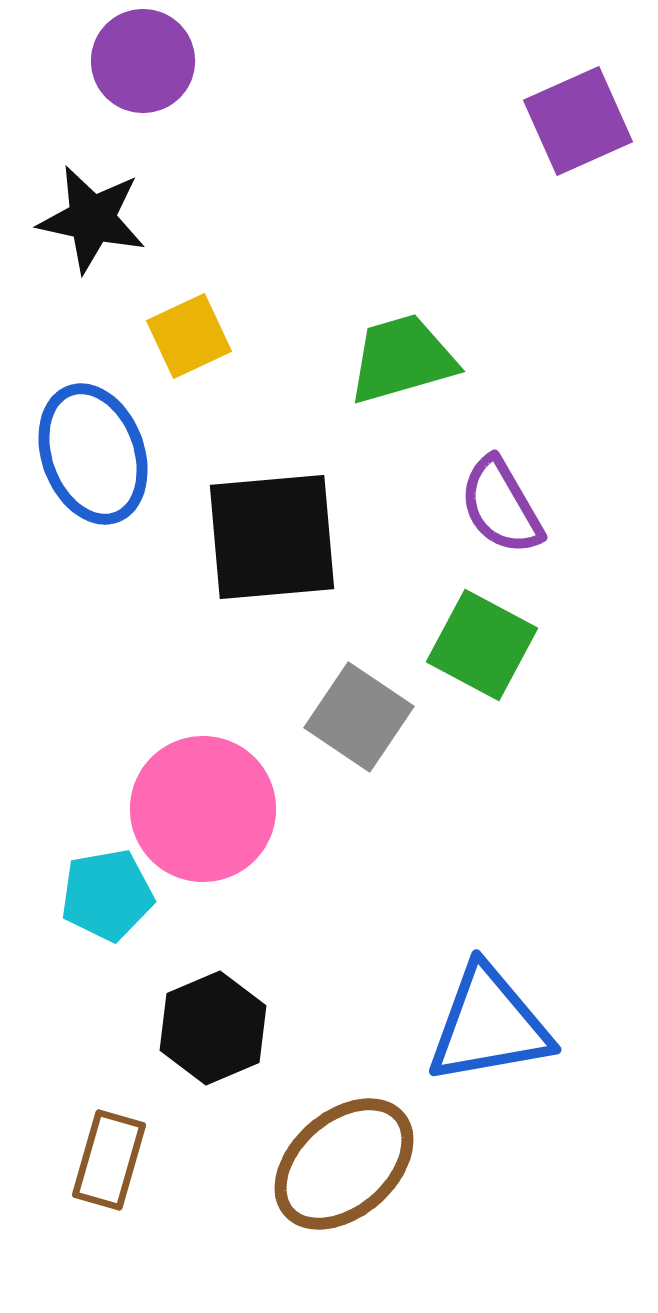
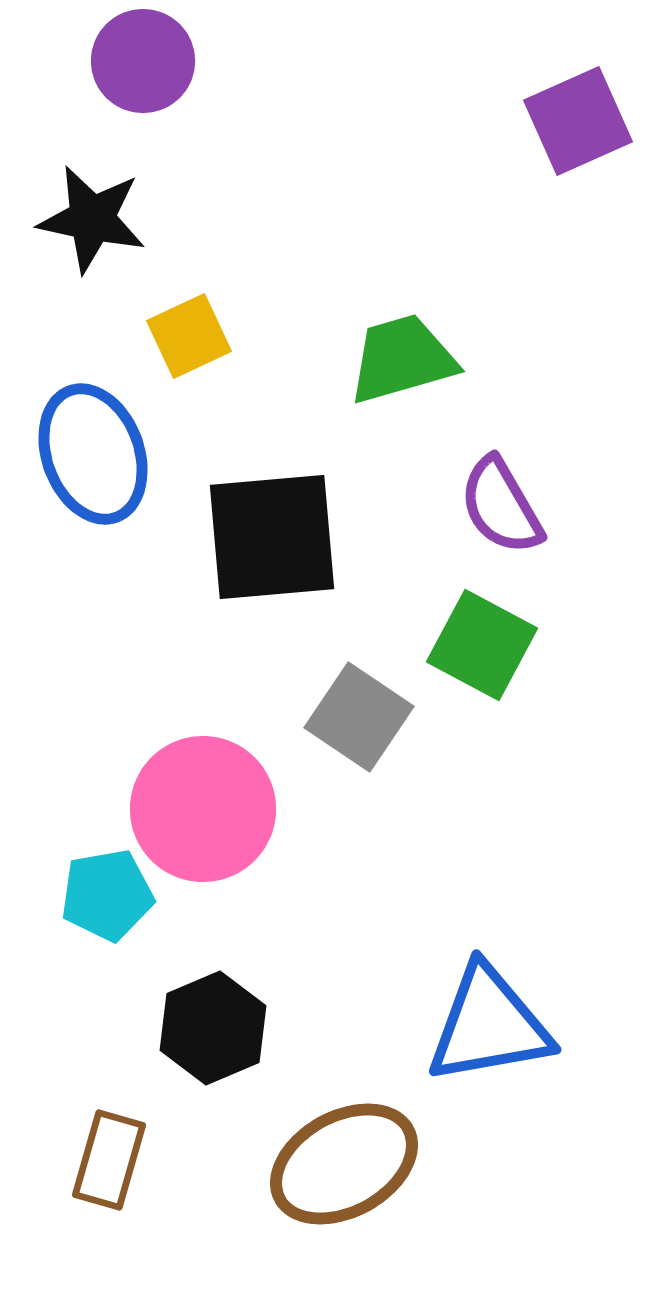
brown ellipse: rotated 12 degrees clockwise
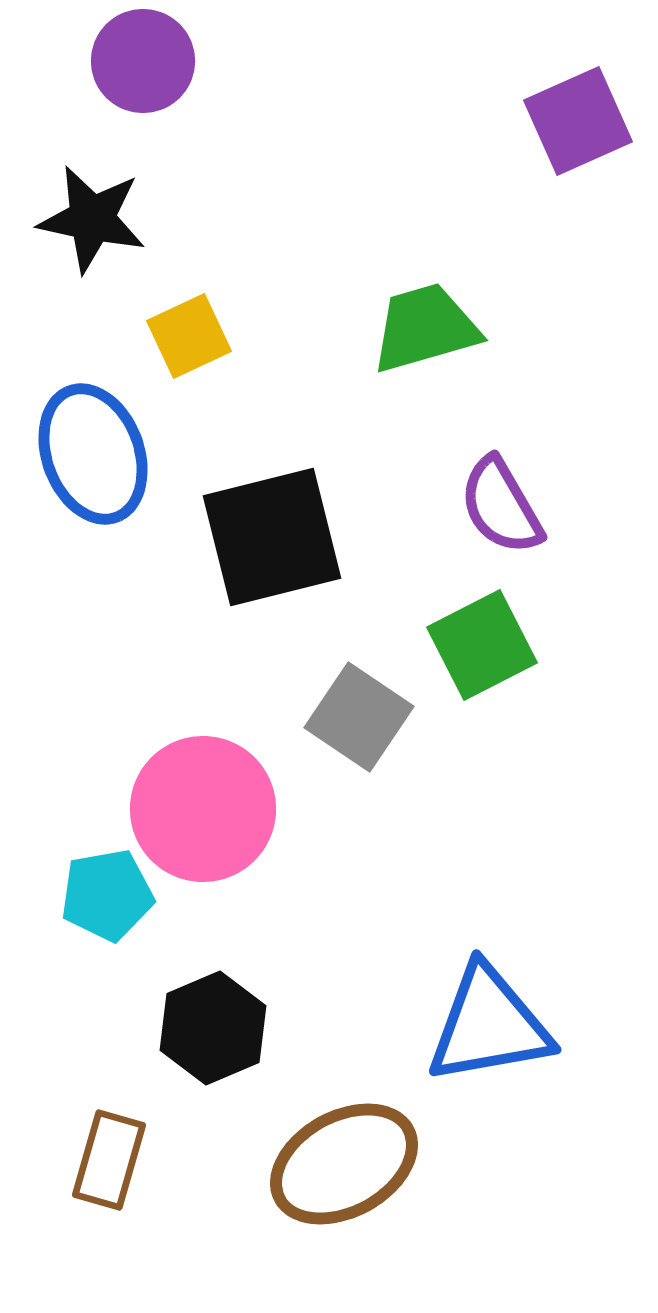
green trapezoid: moved 23 px right, 31 px up
black square: rotated 9 degrees counterclockwise
green square: rotated 35 degrees clockwise
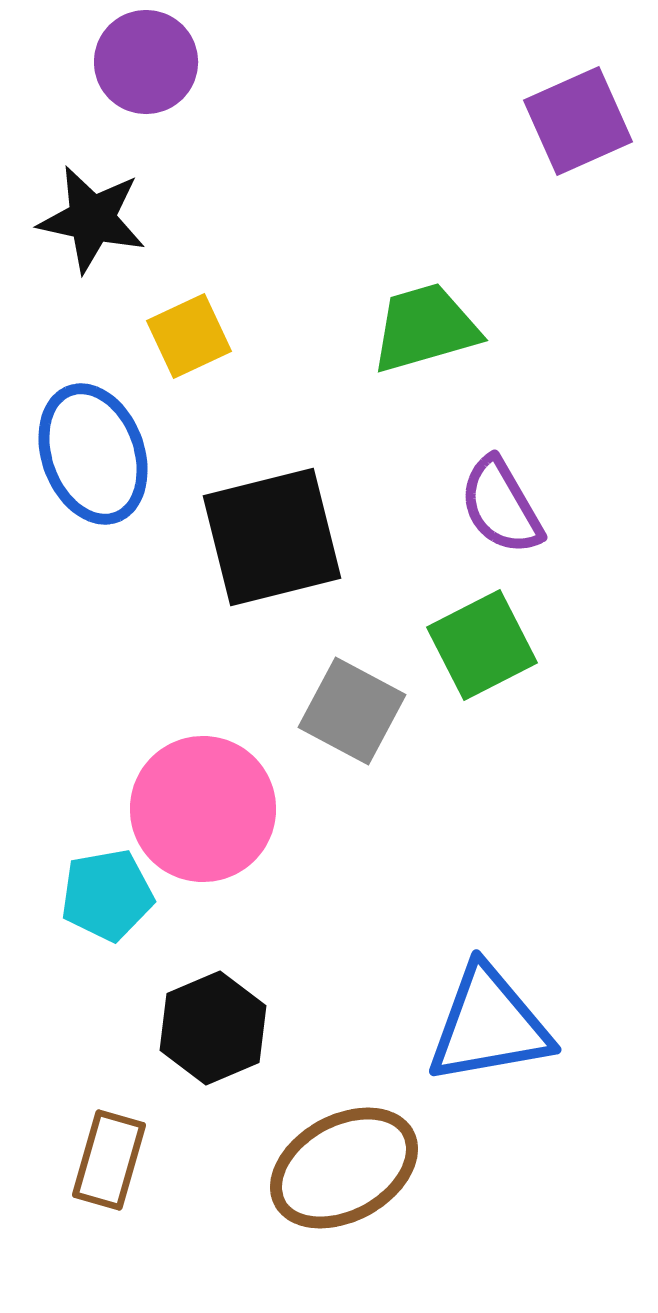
purple circle: moved 3 px right, 1 px down
gray square: moved 7 px left, 6 px up; rotated 6 degrees counterclockwise
brown ellipse: moved 4 px down
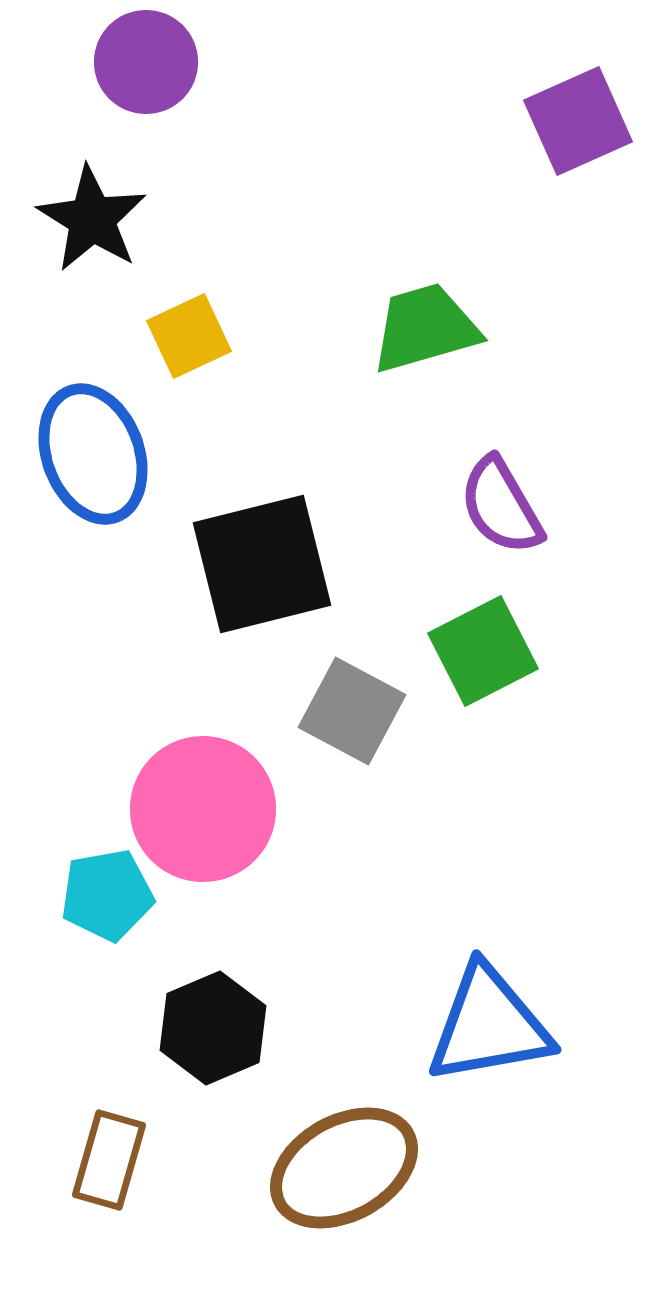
black star: rotated 20 degrees clockwise
black square: moved 10 px left, 27 px down
green square: moved 1 px right, 6 px down
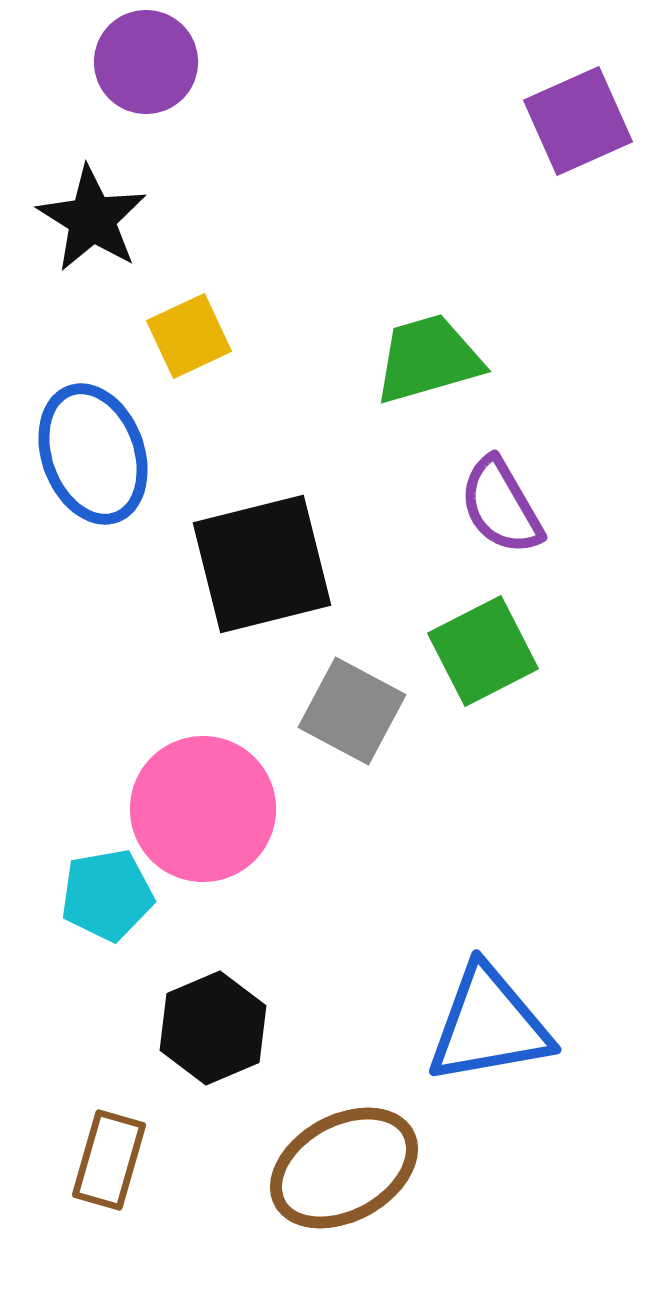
green trapezoid: moved 3 px right, 31 px down
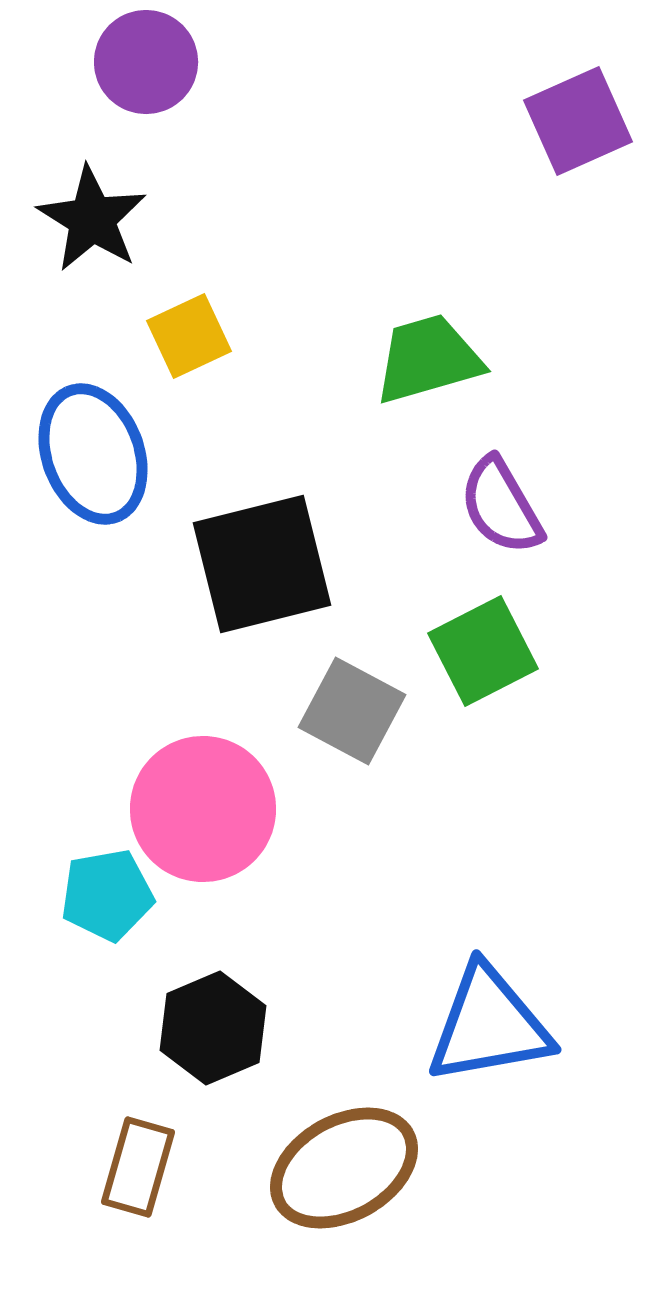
brown rectangle: moved 29 px right, 7 px down
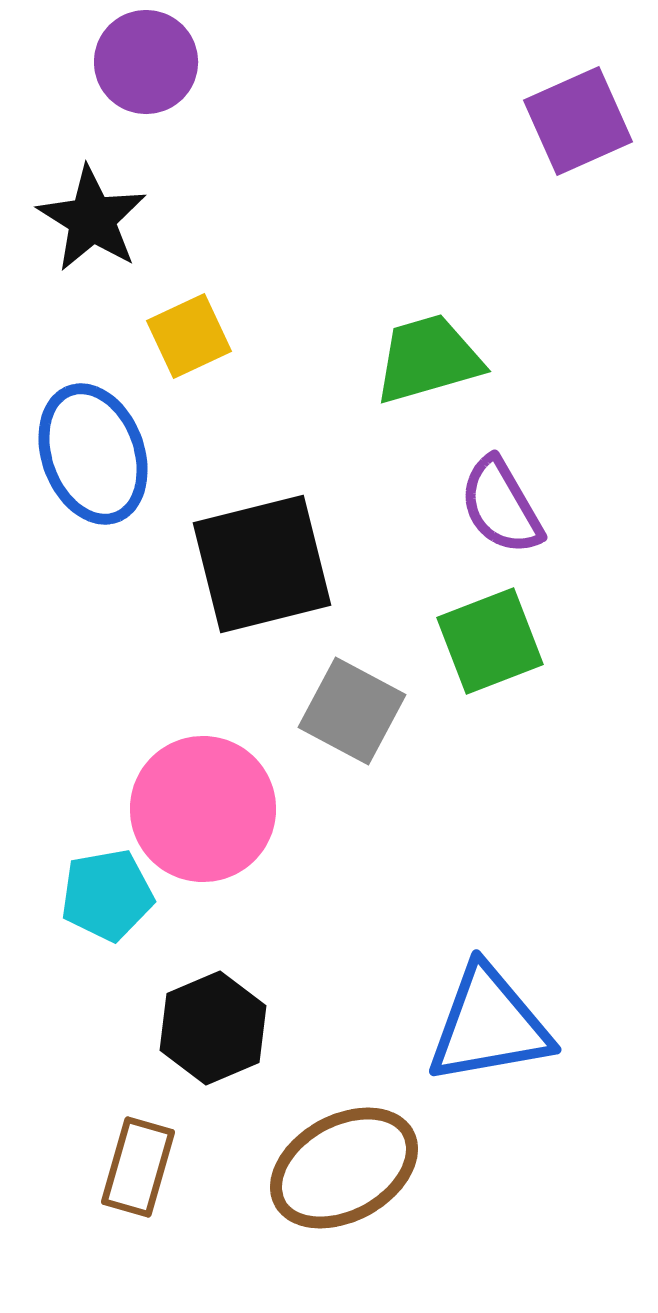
green square: moved 7 px right, 10 px up; rotated 6 degrees clockwise
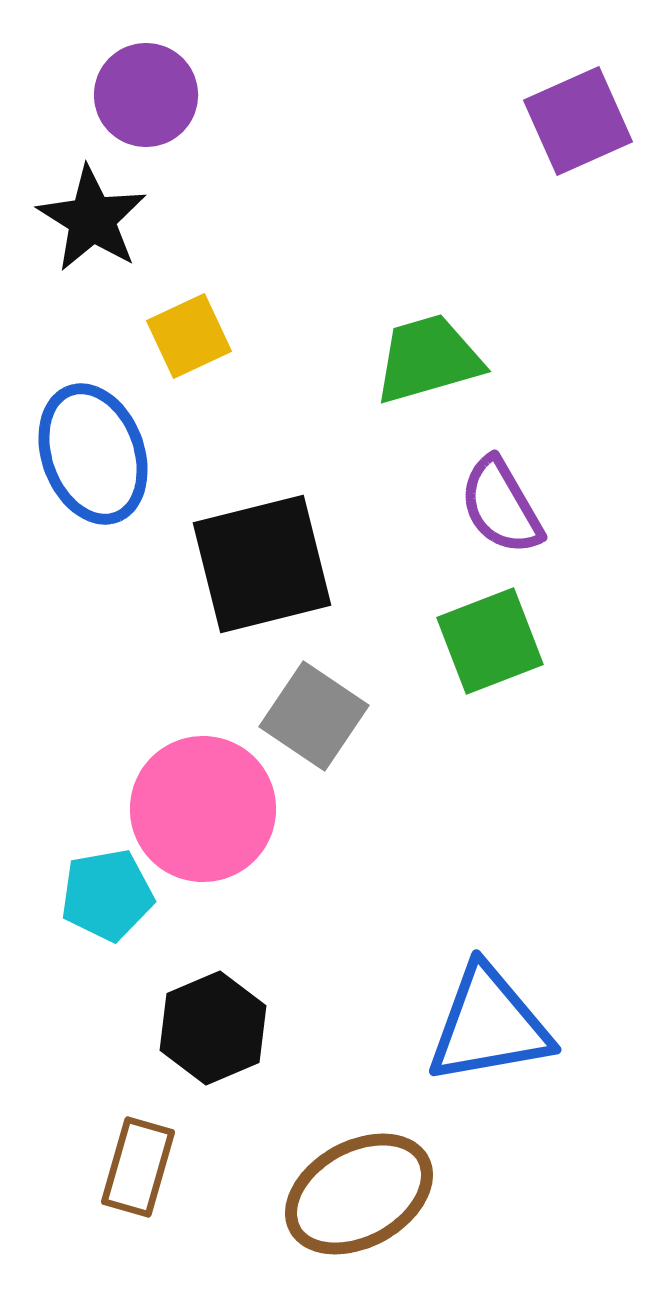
purple circle: moved 33 px down
gray square: moved 38 px left, 5 px down; rotated 6 degrees clockwise
brown ellipse: moved 15 px right, 26 px down
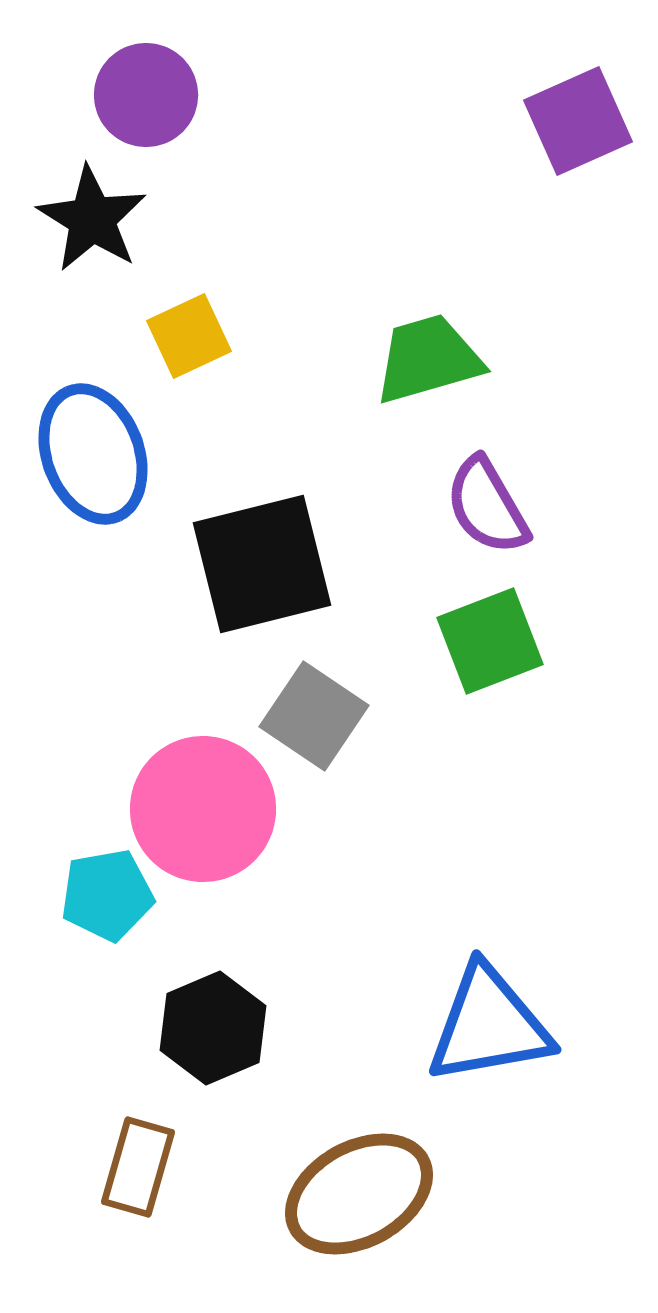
purple semicircle: moved 14 px left
